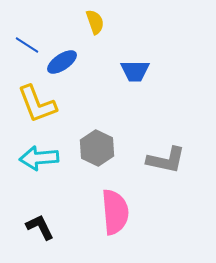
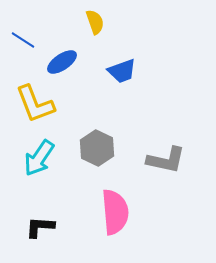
blue line: moved 4 px left, 5 px up
blue trapezoid: moved 13 px left; rotated 20 degrees counterclockwise
yellow L-shape: moved 2 px left
cyan arrow: rotated 51 degrees counterclockwise
black L-shape: rotated 60 degrees counterclockwise
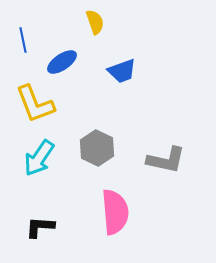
blue line: rotated 45 degrees clockwise
